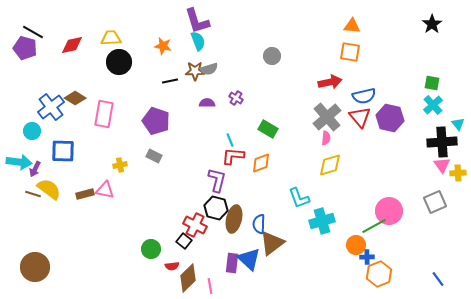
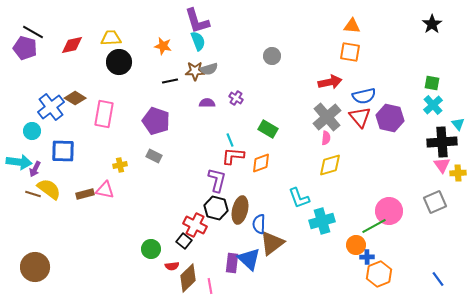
brown ellipse at (234, 219): moved 6 px right, 9 px up
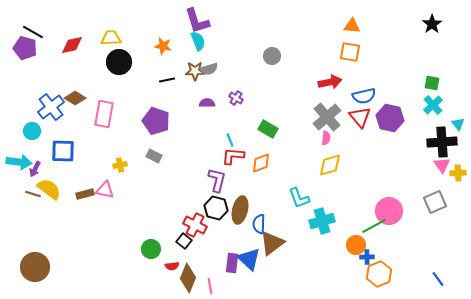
black line at (170, 81): moved 3 px left, 1 px up
brown diamond at (188, 278): rotated 24 degrees counterclockwise
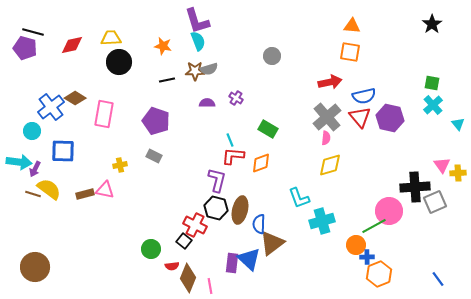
black line at (33, 32): rotated 15 degrees counterclockwise
black cross at (442, 142): moved 27 px left, 45 px down
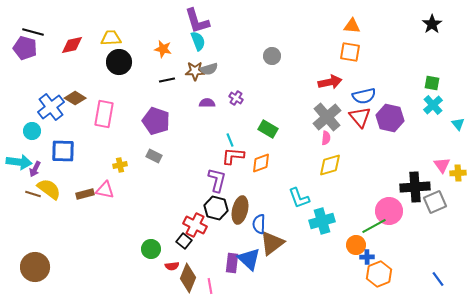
orange star at (163, 46): moved 3 px down
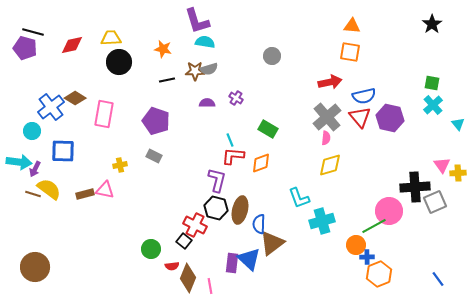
cyan semicircle at (198, 41): moved 7 px right, 1 px down; rotated 60 degrees counterclockwise
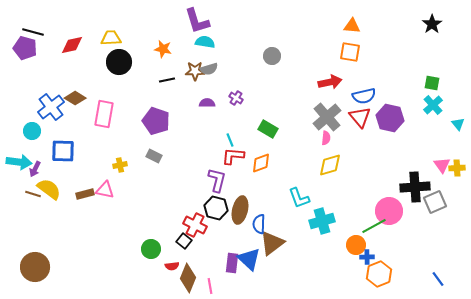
yellow cross at (458, 173): moved 1 px left, 5 px up
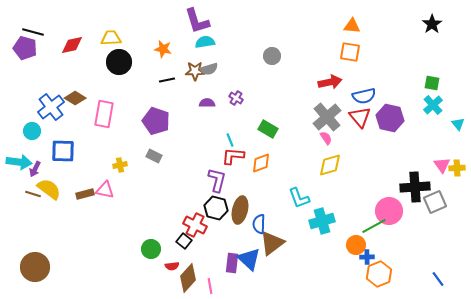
cyan semicircle at (205, 42): rotated 18 degrees counterclockwise
pink semicircle at (326, 138): rotated 40 degrees counterclockwise
brown diamond at (188, 278): rotated 20 degrees clockwise
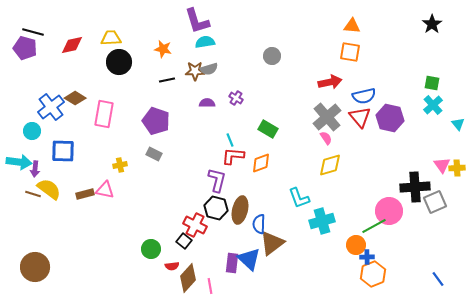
gray rectangle at (154, 156): moved 2 px up
purple arrow at (35, 169): rotated 21 degrees counterclockwise
orange hexagon at (379, 274): moved 6 px left
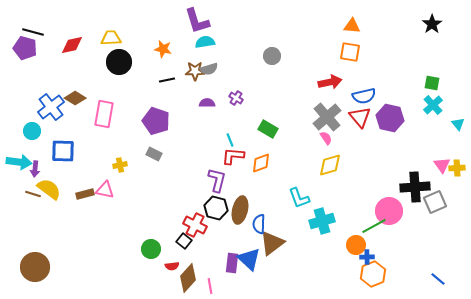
blue line at (438, 279): rotated 14 degrees counterclockwise
